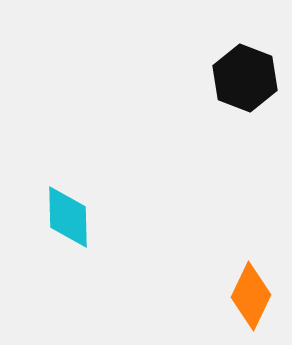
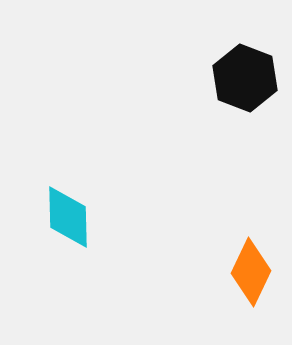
orange diamond: moved 24 px up
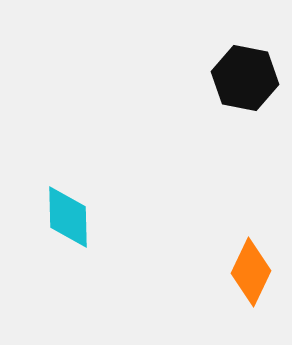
black hexagon: rotated 10 degrees counterclockwise
